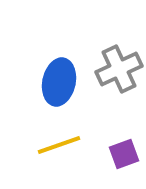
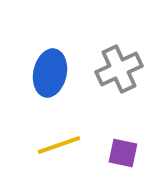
blue ellipse: moved 9 px left, 9 px up
purple square: moved 1 px left, 1 px up; rotated 32 degrees clockwise
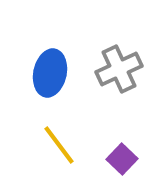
yellow line: rotated 72 degrees clockwise
purple square: moved 1 px left, 6 px down; rotated 32 degrees clockwise
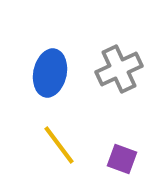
purple square: rotated 24 degrees counterclockwise
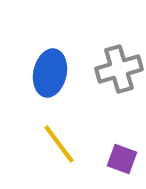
gray cross: rotated 9 degrees clockwise
yellow line: moved 1 px up
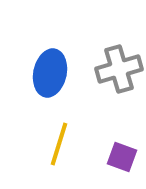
yellow line: rotated 54 degrees clockwise
purple square: moved 2 px up
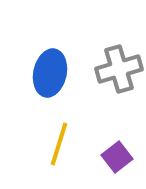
purple square: moved 5 px left; rotated 32 degrees clockwise
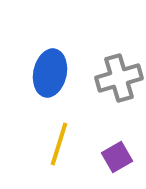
gray cross: moved 9 px down
purple square: rotated 8 degrees clockwise
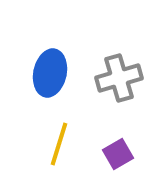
purple square: moved 1 px right, 3 px up
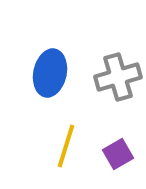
gray cross: moved 1 px left, 1 px up
yellow line: moved 7 px right, 2 px down
